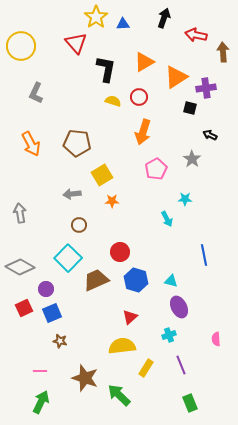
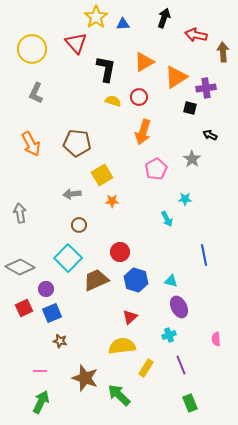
yellow circle at (21, 46): moved 11 px right, 3 px down
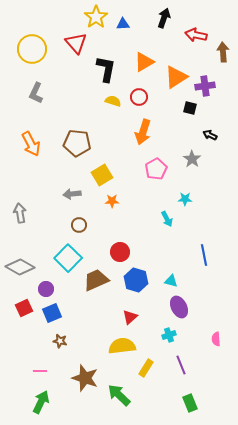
purple cross at (206, 88): moved 1 px left, 2 px up
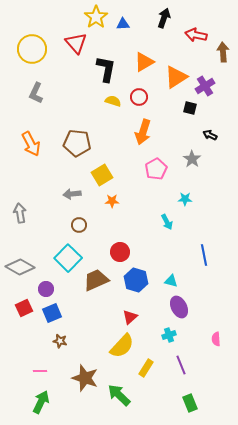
purple cross at (205, 86): rotated 24 degrees counterclockwise
cyan arrow at (167, 219): moved 3 px down
yellow semicircle at (122, 346): rotated 140 degrees clockwise
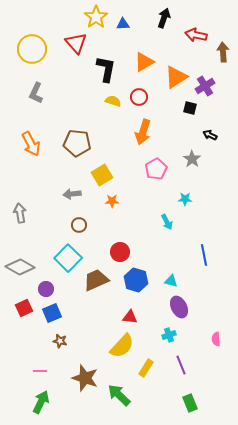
red triangle at (130, 317): rotated 49 degrees clockwise
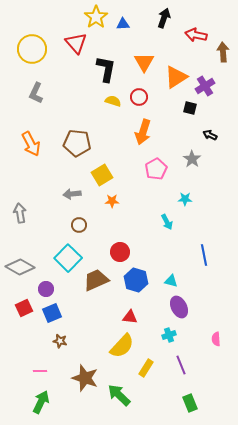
orange triangle at (144, 62): rotated 30 degrees counterclockwise
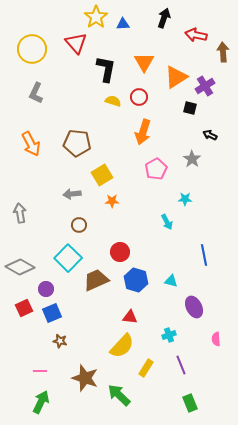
purple ellipse at (179, 307): moved 15 px right
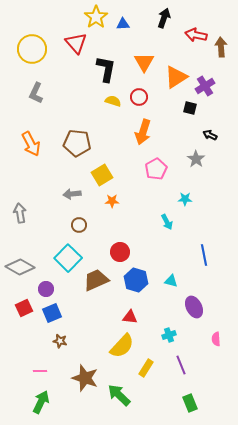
brown arrow at (223, 52): moved 2 px left, 5 px up
gray star at (192, 159): moved 4 px right
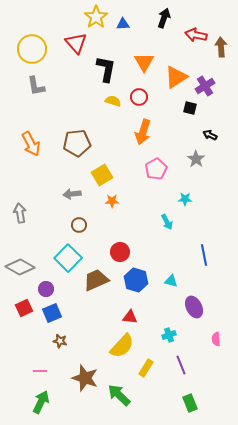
gray L-shape at (36, 93): moved 7 px up; rotated 35 degrees counterclockwise
brown pentagon at (77, 143): rotated 12 degrees counterclockwise
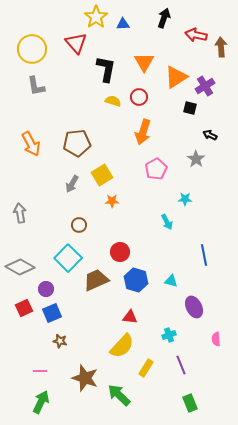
gray arrow at (72, 194): moved 10 px up; rotated 54 degrees counterclockwise
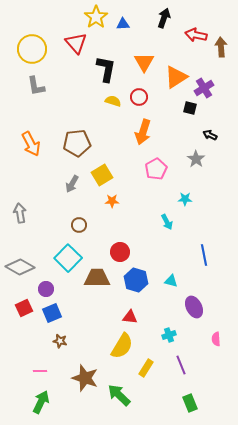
purple cross at (205, 86): moved 1 px left, 2 px down
brown trapezoid at (96, 280): moved 1 px right, 2 px up; rotated 24 degrees clockwise
yellow semicircle at (122, 346): rotated 12 degrees counterclockwise
